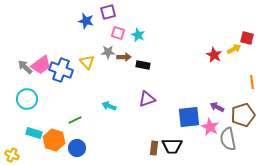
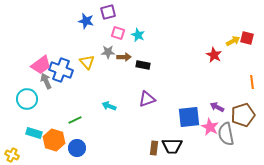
yellow arrow: moved 1 px left, 8 px up
gray arrow: moved 21 px right, 14 px down; rotated 21 degrees clockwise
gray semicircle: moved 2 px left, 5 px up
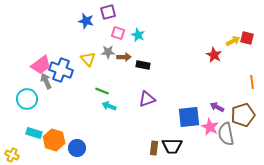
yellow triangle: moved 1 px right, 3 px up
green line: moved 27 px right, 29 px up; rotated 48 degrees clockwise
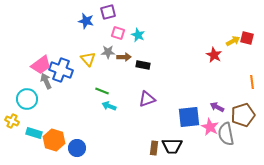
yellow cross: moved 34 px up
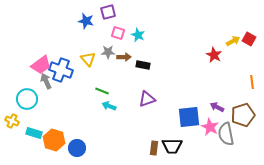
red square: moved 2 px right, 1 px down; rotated 16 degrees clockwise
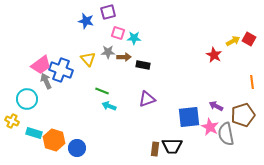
cyan star: moved 4 px left, 3 px down; rotated 24 degrees counterclockwise
purple arrow: moved 1 px left, 1 px up
brown rectangle: moved 1 px right, 1 px down
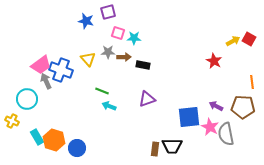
red star: moved 6 px down
brown pentagon: moved 8 px up; rotated 20 degrees clockwise
cyan rectangle: moved 3 px right, 4 px down; rotated 42 degrees clockwise
